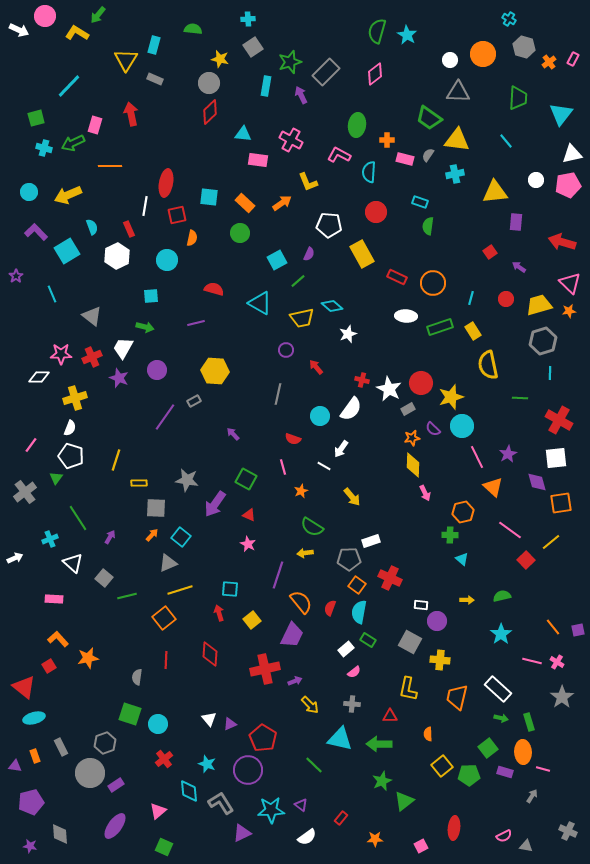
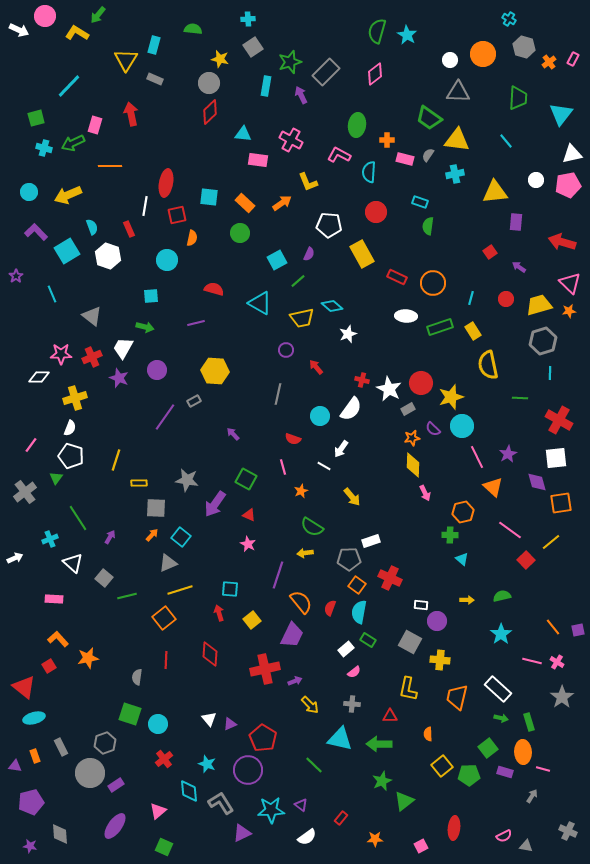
white hexagon at (117, 256): moved 9 px left; rotated 15 degrees counterclockwise
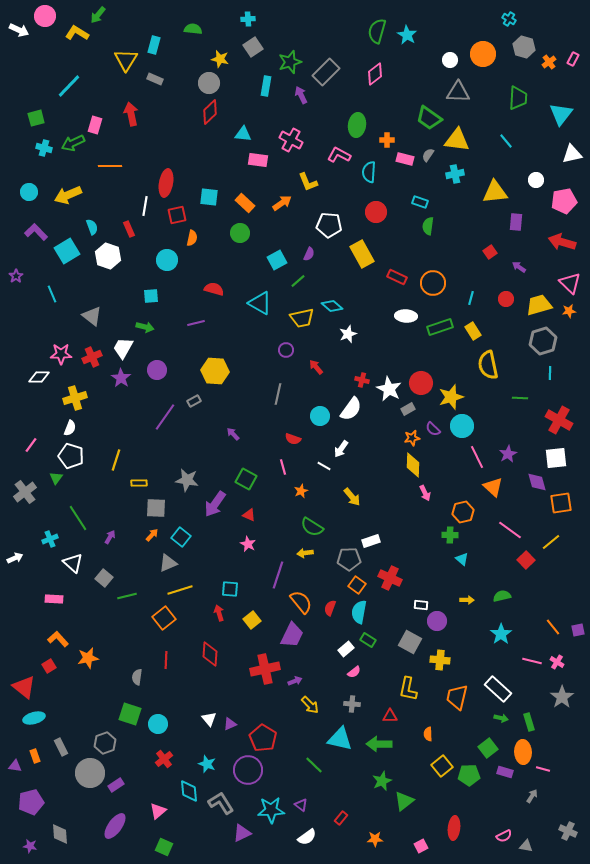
pink pentagon at (568, 185): moved 4 px left, 16 px down
purple star at (119, 378): moved 2 px right; rotated 12 degrees clockwise
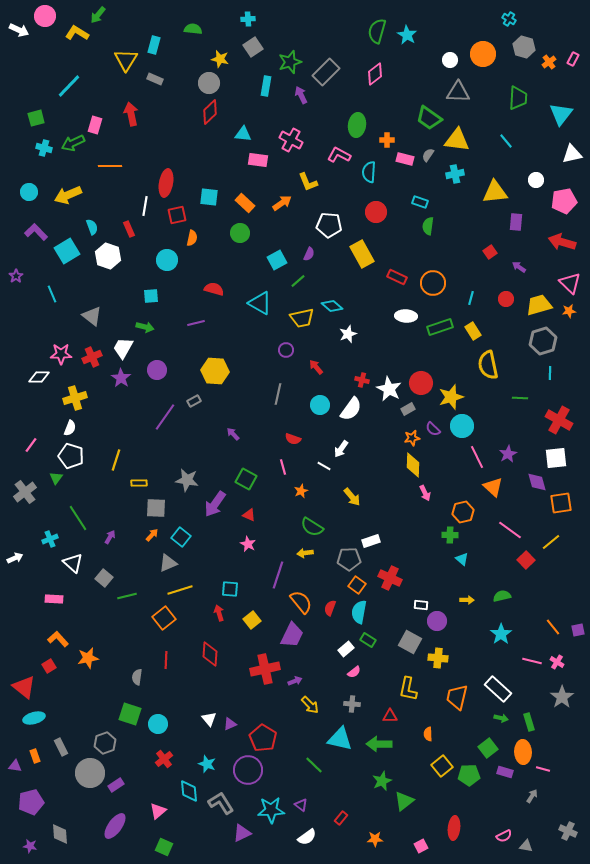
cyan circle at (320, 416): moved 11 px up
yellow cross at (440, 660): moved 2 px left, 2 px up
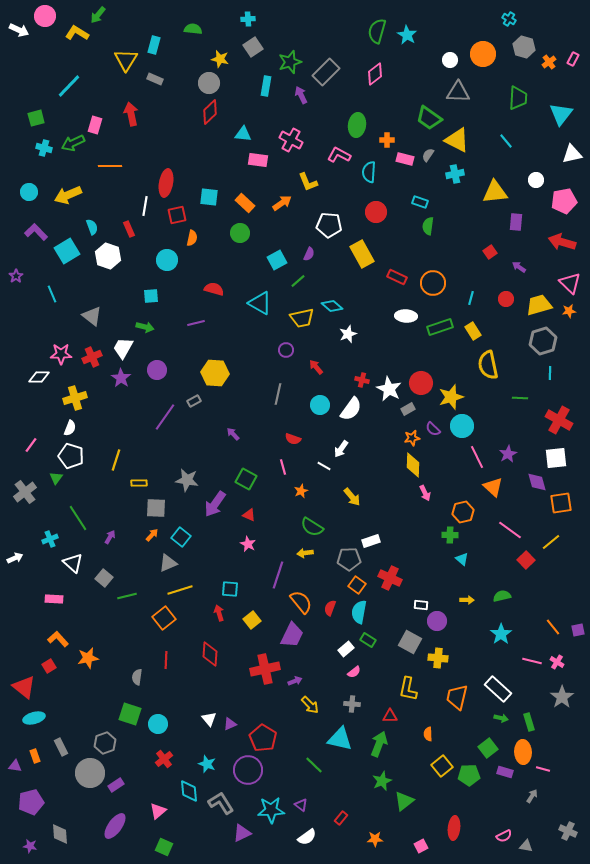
yellow triangle at (457, 140): rotated 20 degrees clockwise
yellow hexagon at (215, 371): moved 2 px down
green arrow at (379, 744): rotated 110 degrees clockwise
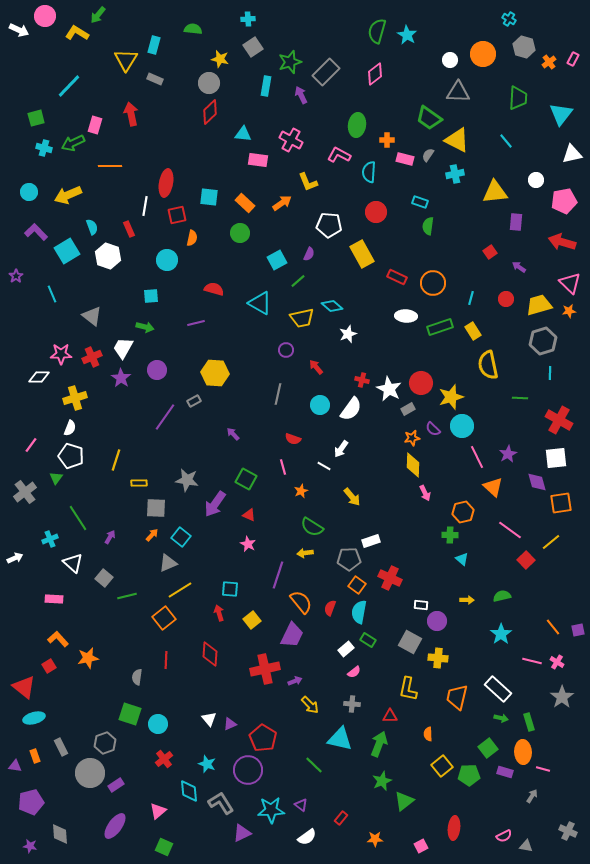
yellow line at (180, 590): rotated 15 degrees counterclockwise
